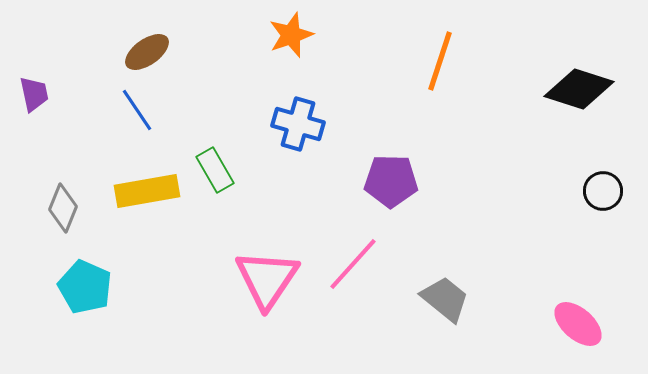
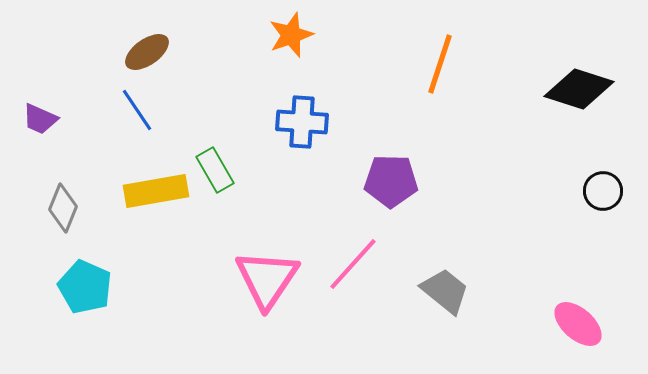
orange line: moved 3 px down
purple trapezoid: moved 6 px right, 25 px down; rotated 126 degrees clockwise
blue cross: moved 4 px right, 2 px up; rotated 12 degrees counterclockwise
yellow rectangle: moved 9 px right
gray trapezoid: moved 8 px up
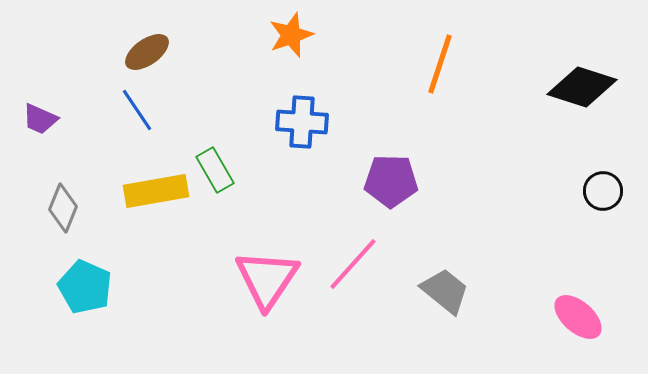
black diamond: moved 3 px right, 2 px up
pink ellipse: moved 7 px up
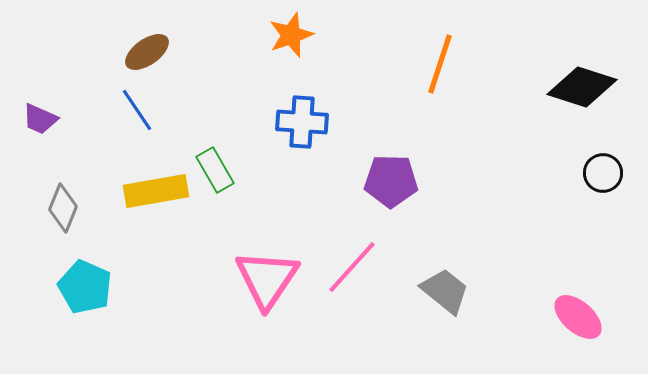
black circle: moved 18 px up
pink line: moved 1 px left, 3 px down
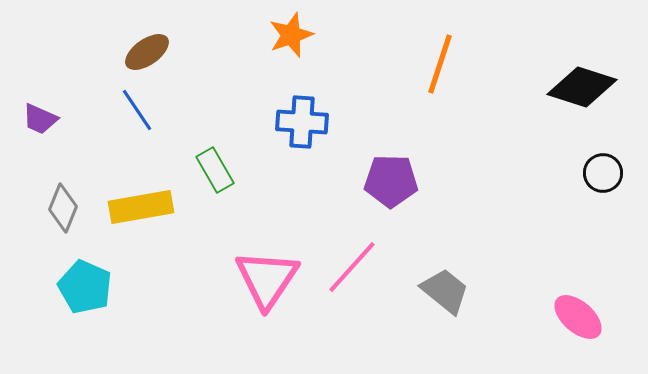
yellow rectangle: moved 15 px left, 16 px down
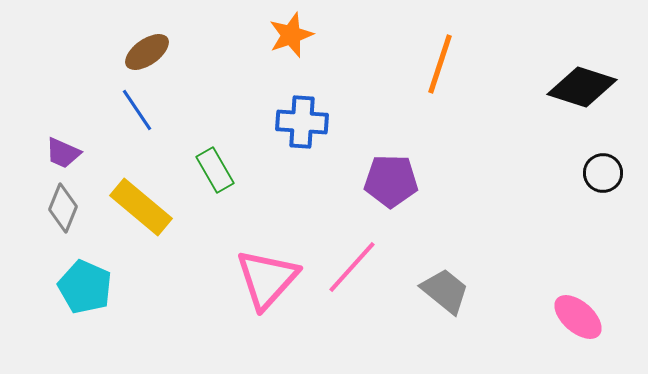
purple trapezoid: moved 23 px right, 34 px down
yellow rectangle: rotated 50 degrees clockwise
pink triangle: rotated 8 degrees clockwise
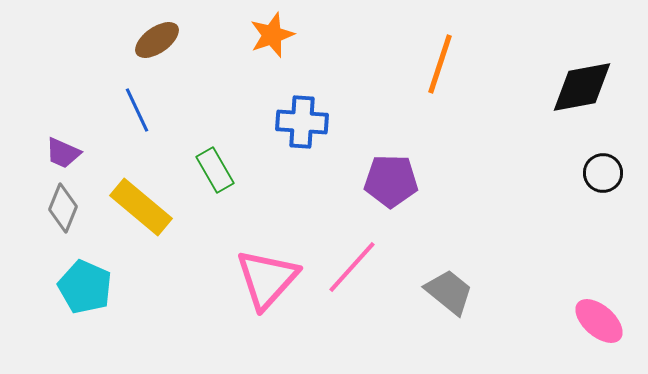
orange star: moved 19 px left
brown ellipse: moved 10 px right, 12 px up
black diamond: rotated 28 degrees counterclockwise
blue line: rotated 9 degrees clockwise
gray trapezoid: moved 4 px right, 1 px down
pink ellipse: moved 21 px right, 4 px down
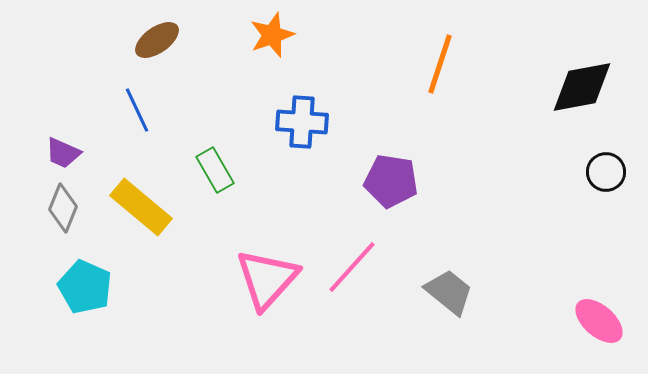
black circle: moved 3 px right, 1 px up
purple pentagon: rotated 8 degrees clockwise
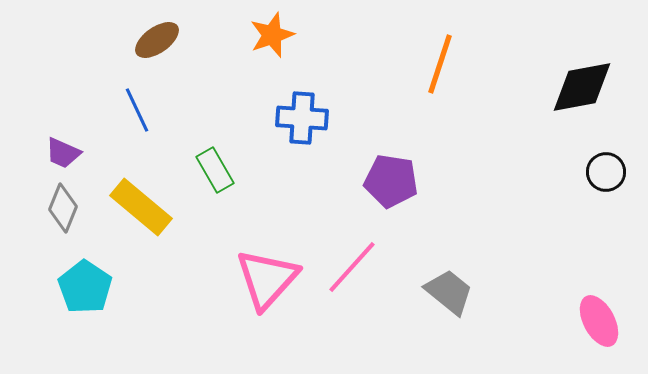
blue cross: moved 4 px up
cyan pentagon: rotated 10 degrees clockwise
pink ellipse: rotated 21 degrees clockwise
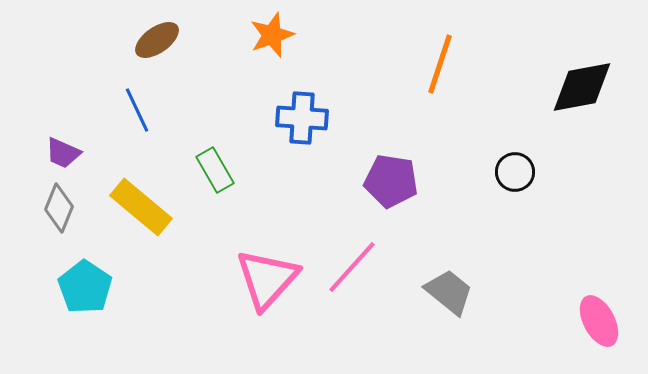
black circle: moved 91 px left
gray diamond: moved 4 px left
